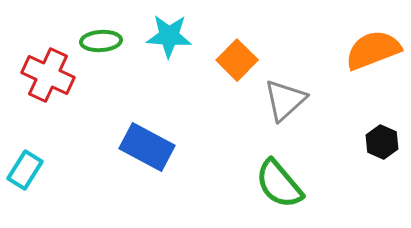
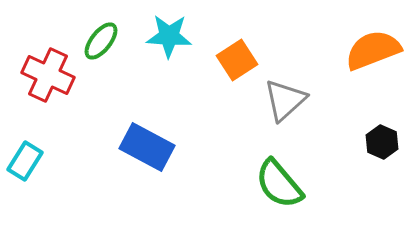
green ellipse: rotated 48 degrees counterclockwise
orange square: rotated 12 degrees clockwise
cyan rectangle: moved 9 px up
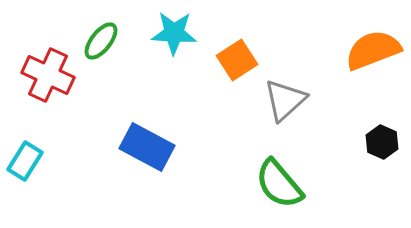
cyan star: moved 5 px right, 3 px up
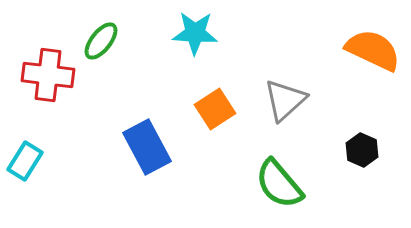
cyan star: moved 21 px right
orange semicircle: rotated 46 degrees clockwise
orange square: moved 22 px left, 49 px down
red cross: rotated 18 degrees counterclockwise
black hexagon: moved 20 px left, 8 px down
blue rectangle: rotated 34 degrees clockwise
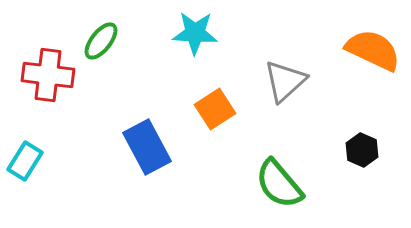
gray triangle: moved 19 px up
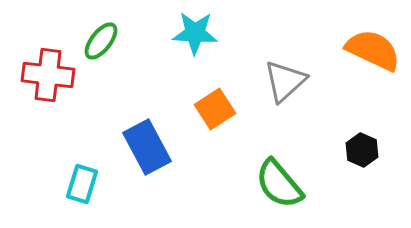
cyan rectangle: moved 57 px right, 23 px down; rotated 15 degrees counterclockwise
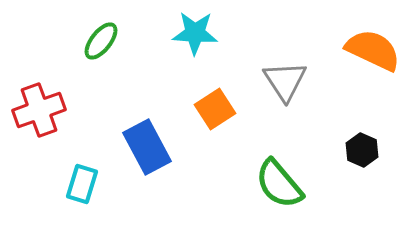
red cross: moved 9 px left, 35 px down; rotated 27 degrees counterclockwise
gray triangle: rotated 21 degrees counterclockwise
